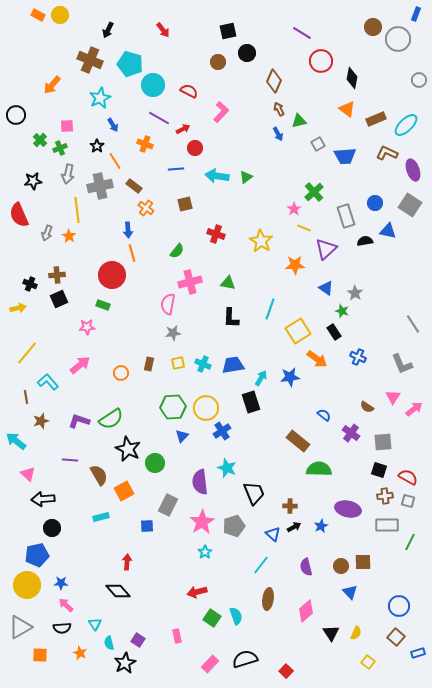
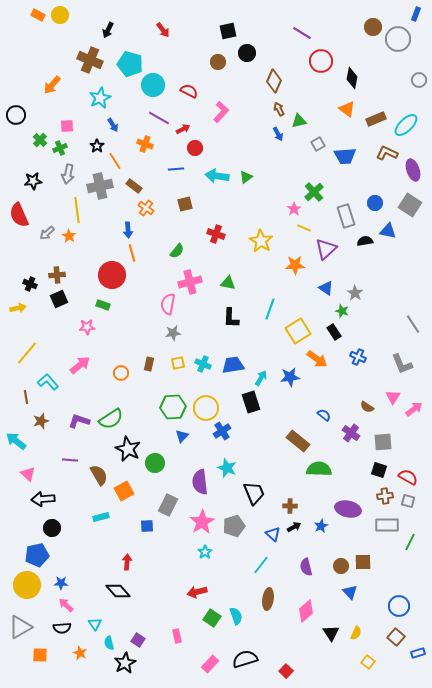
gray arrow at (47, 233): rotated 28 degrees clockwise
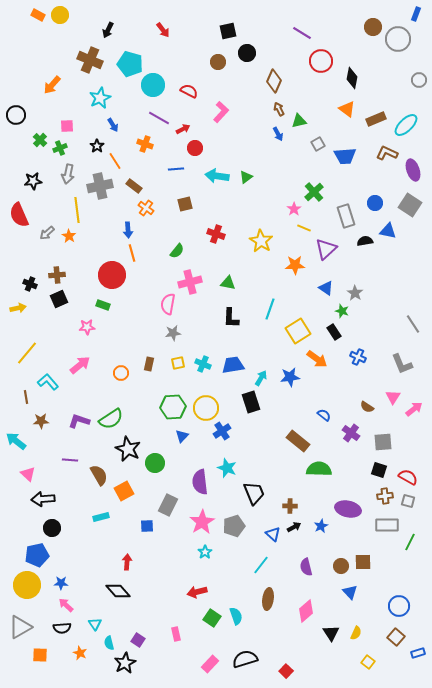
brown star at (41, 421): rotated 14 degrees clockwise
pink rectangle at (177, 636): moved 1 px left, 2 px up
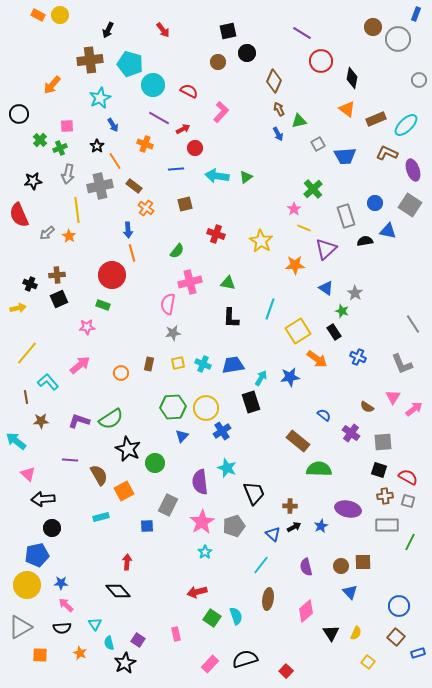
brown cross at (90, 60): rotated 30 degrees counterclockwise
black circle at (16, 115): moved 3 px right, 1 px up
green cross at (314, 192): moved 1 px left, 3 px up
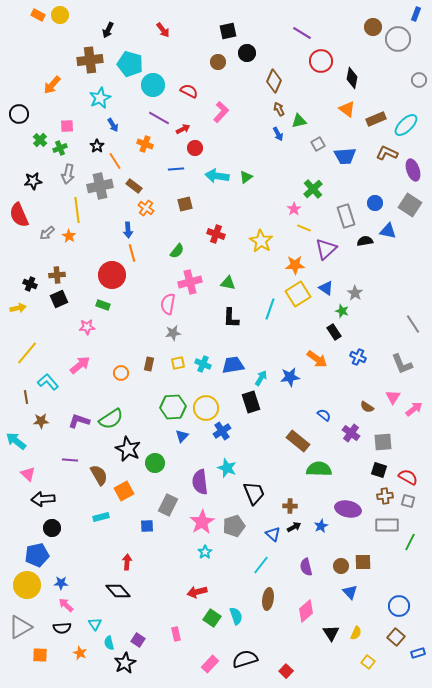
yellow square at (298, 331): moved 37 px up
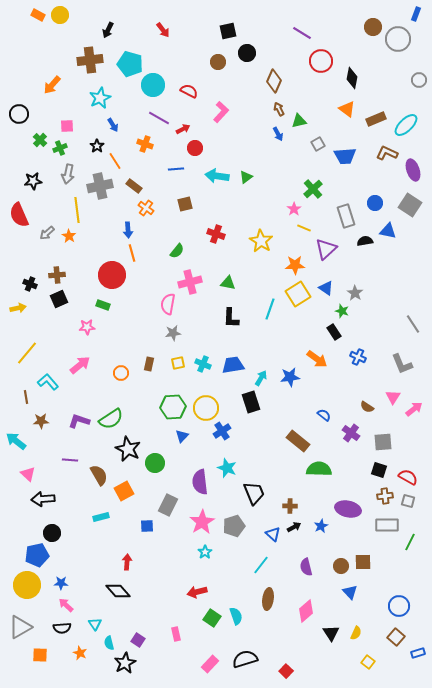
black circle at (52, 528): moved 5 px down
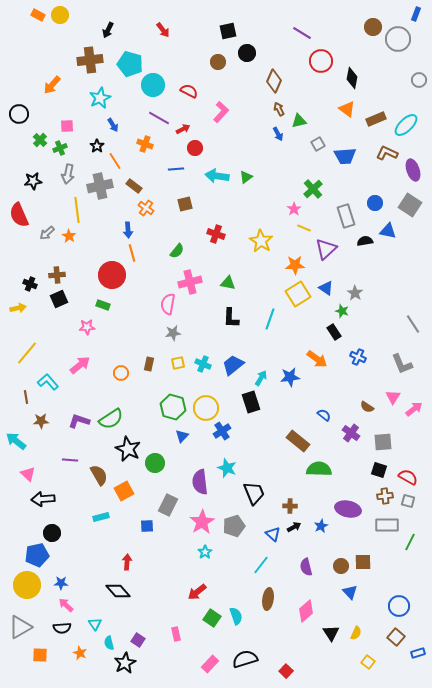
cyan line at (270, 309): moved 10 px down
blue trapezoid at (233, 365): rotated 30 degrees counterclockwise
green hexagon at (173, 407): rotated 20 degrees clockwise
red arrow at (197, 592): rotated 24 degrees counterclockwise
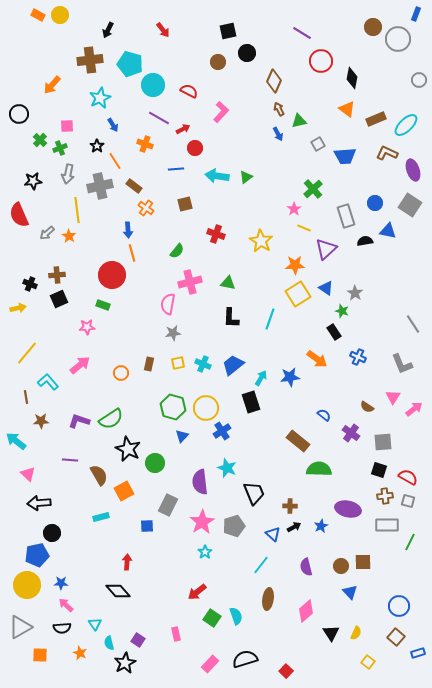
black arrow at (43, 499): moved 4 px left, 4 px down
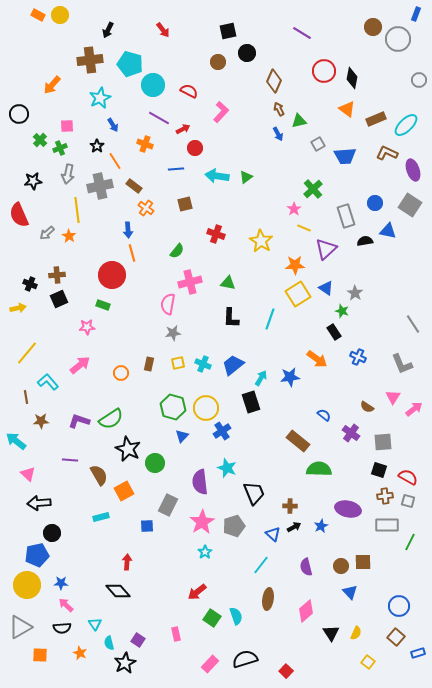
red circle at (321, 61): moved 3 px right, 10 px down
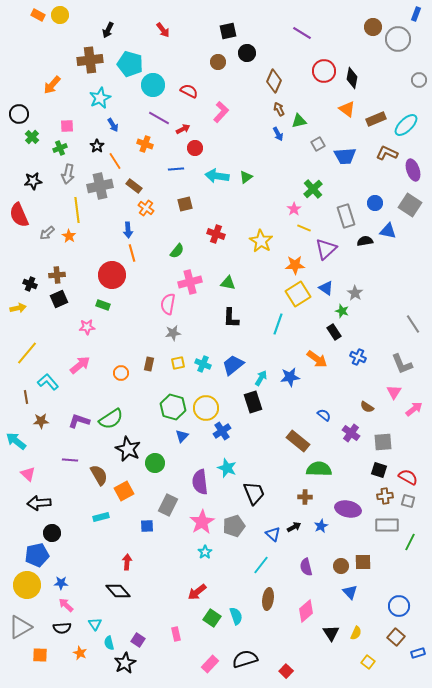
green cross at (40, 140): moved 8 px left, 3 px up
cyan line at (270, 319): moved 8 px right, 5 px down
pink triangle at (393, 397): moved 1 px right, 5 px up
black rectangle at (251, 402): moved 2 px right
brown cross at (290, 506): moved 15 px right, 9 px up
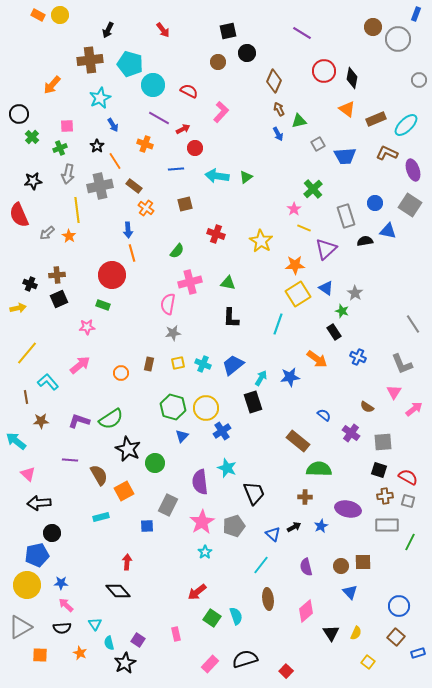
brown ellipse at (268, 599): rotated 15 degrees counterclockwise
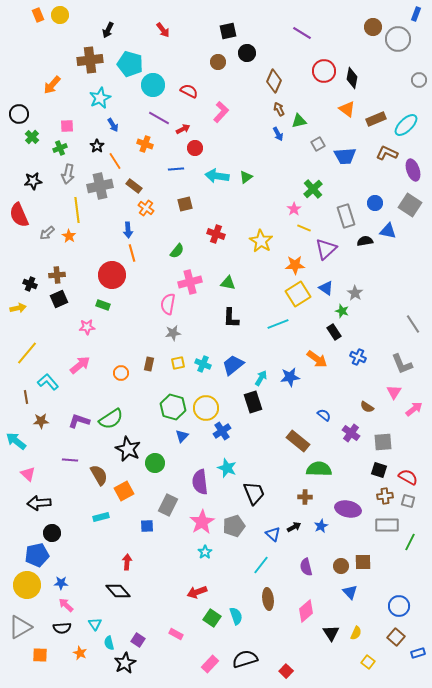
orange rectangle at (38, 15): rotated 40 degrees clockwise
cyan line at (278, 324): rotated 50 degrees clockwise
red arrow at (197, 592): rotated 18 degrees clockwise
pink rectangle at (176, 634): rotated 48 degrees counterclockwise
